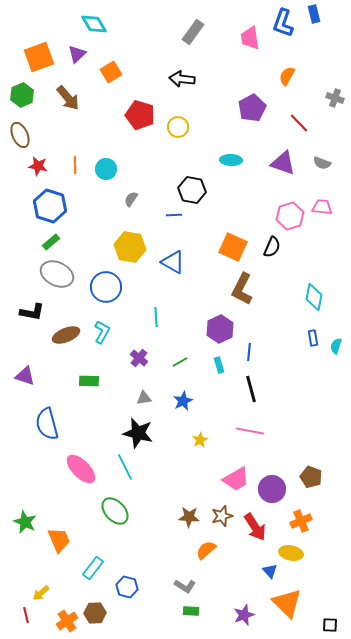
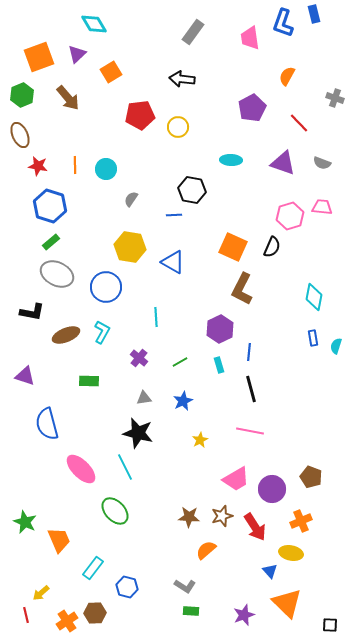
red pentagon at (140, 115): rotated 24 degrees counterclockwise
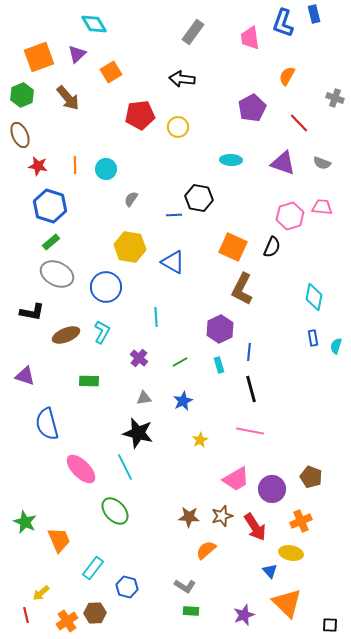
black hexagon at (192, 190): moved 7 px right, 8 px down
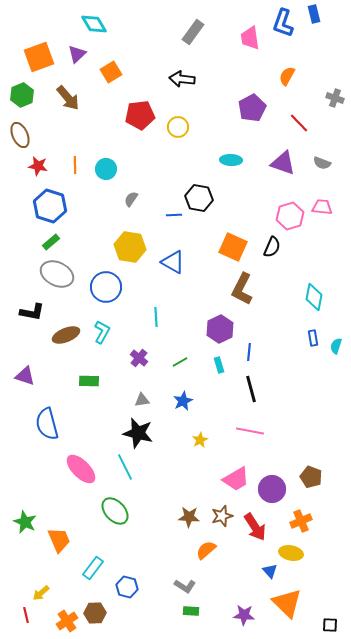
gray triangle at (144, 398): moved 2 px left, 2 px down
purple star at (244, 615): rotated 25 degrees clockwise
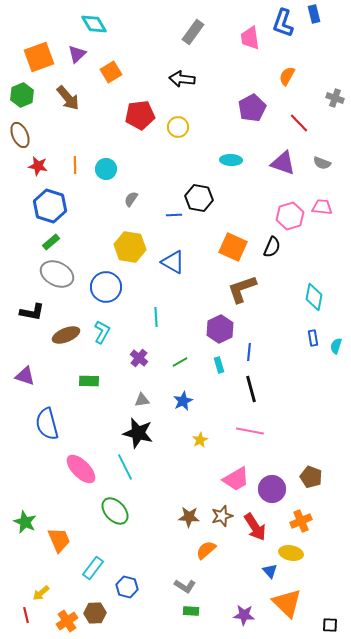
brown L-shape at (242, 289): rotated 44 degrees clockwise
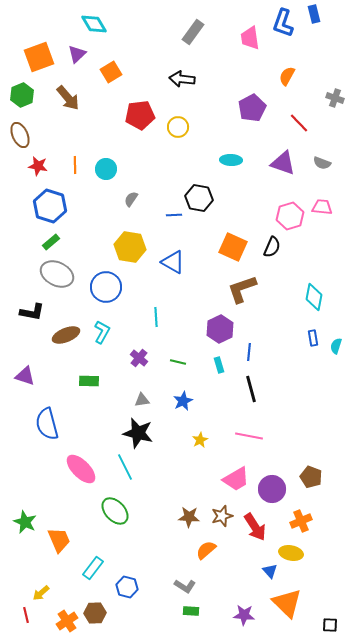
green line at (180, 362): moved 2 px left; rotated 42 degrees clockwise
pink line at (250, 431): moved 1 px left, 5 px down
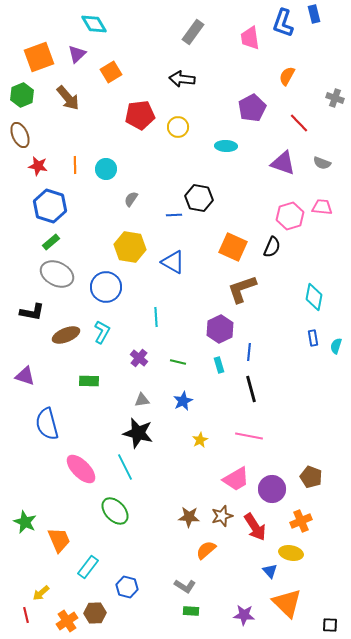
cyan ellipse at (231, 160): moved 5 px left, 14 px up
cyan rectangle at (93, 568): moved 5 px left, 1 px up
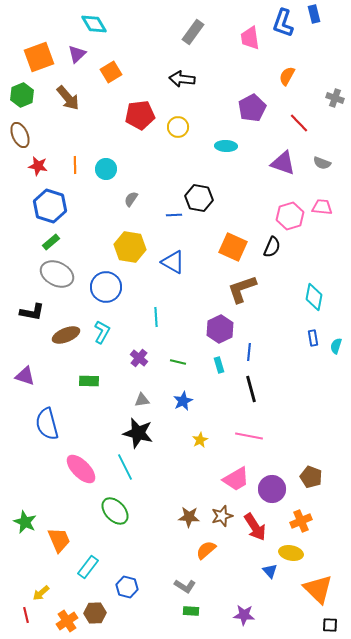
orange triangle at (287, 603): moved 31 px right, 14 px up
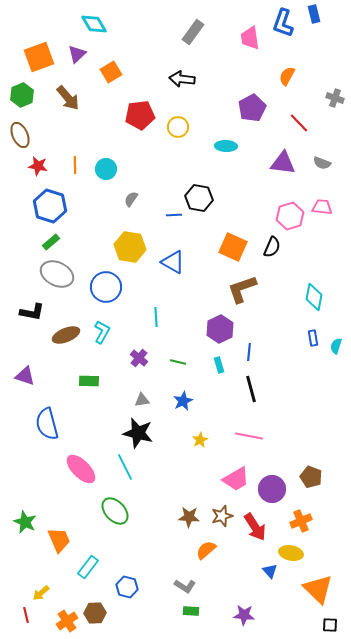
purple triangle at (283, 163): rotated 12 degrees counterclockwise
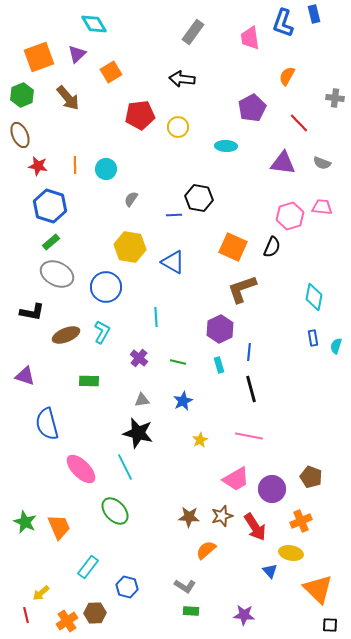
gray cross at (335, 98): rotated 12 degrees counterclockwise
orange trapezoid at (59, 540): moved 13 px up
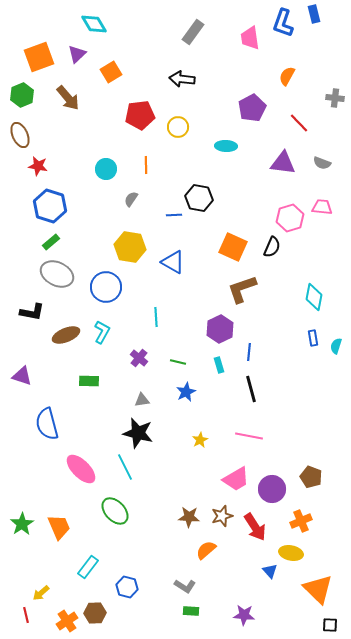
orange line at (75, 165): moved 71 px right
pink hexagon at (290, 216): moved 2 px down
purple triangle at (25, 376): moved 3 px left
blue star at (183, 401): moved 3 px right, 9 px up
green star at (25, 522): moved 3 px left, 2 px down; rotated 15 degrees clockwise
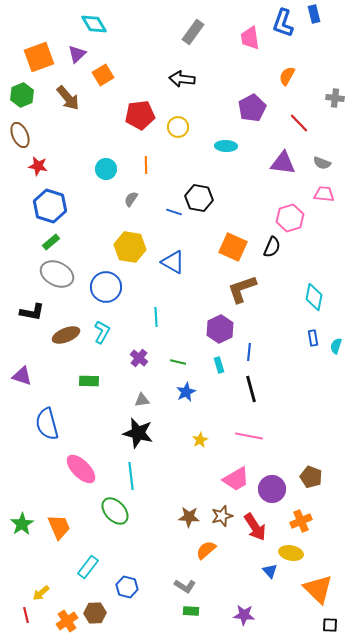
orange square at (111, 72): moved 8 px left, 3 px down
pink trapezoid at (322, 207): moved 2 px right, 13 px up
blue line at (174, 215): moved 3 px up; rotated 21 degrees clockwise
cyan line at (125, 467): moved 6 px right, 9 px down; rotated 20 degrees clockwise
